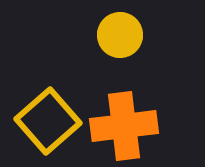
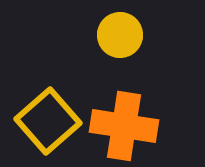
orange cross: rotated 16 degrees clockwise
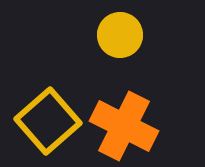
orange cross: rotated 18 degrees clockwise
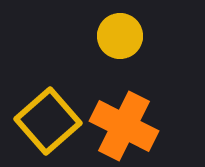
yellow circle: moved 1 px down
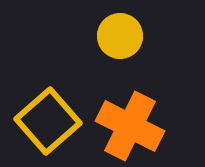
orange cross: moved 6 px right
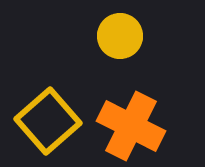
orange cross: moved 1 px right
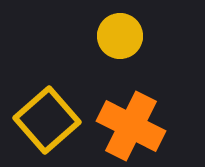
yellow square: moved 1 px left, 1 px up
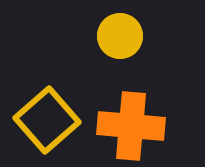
orange cross: rotated 22 degrees counterclockwise
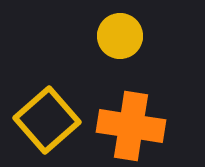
orange cross: rotated 4 degrees clockwise
